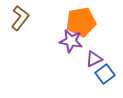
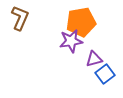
brown L-shape: rotated 15 degrees counterclockwise
purple star: rotated 20 degrees counterclockwise
purple triangle: rotated 12 degrees clockwise
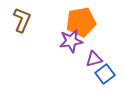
brown L-shape: moved 2 px right, 2 px down
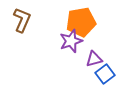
purple star: rotated 10 degrees counterclockwise
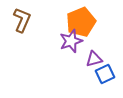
orange pentagon: rotated 12 degrees counterclockwise
blue square: rotated 12 degrees clockwise
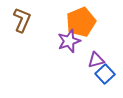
purple star: moved 2 px left
purple triangle: moved 2 px right, 1 px down
blue square: rotated 18 degrees counterclockwise
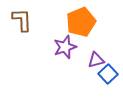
brown L-shape: rotated 25 degrees counterclockwise
purple star: moved 4 px left, 6 px down
blue square: moved 3 px right
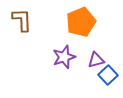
purple star: moved 1 px left, 10 px down
blue square: moved 1 px down
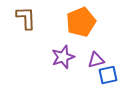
brown L-shape: moved 4 px right, 2 px up
purple star: moved 1 px left
blue square: rotated 30 degrees clockwise
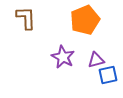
orange pentagon: moved 4 px right, 2 px up
purple star: rotated 25 degrees counterclockwise
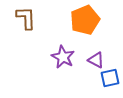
purple triangle: rotated 42 degrees clockwise
blue square: moved 2 px right, 3 px down
